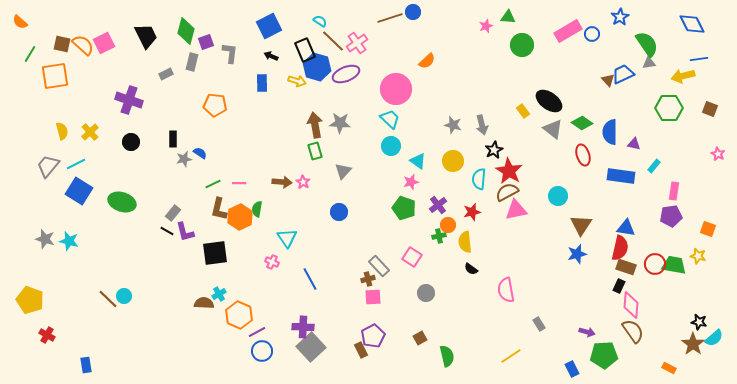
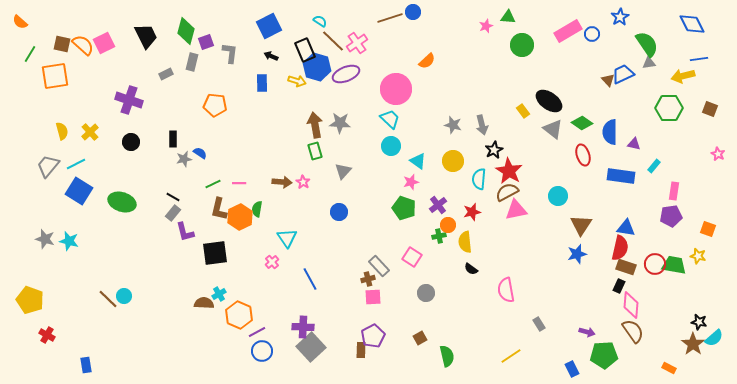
black line at (167, 231): moved 6 px right, 34 px up
pink cross at (272, 262): rotated 24 degrees clockwise
brown rectangle at (361, 350): rotated 28 degrees clockwise
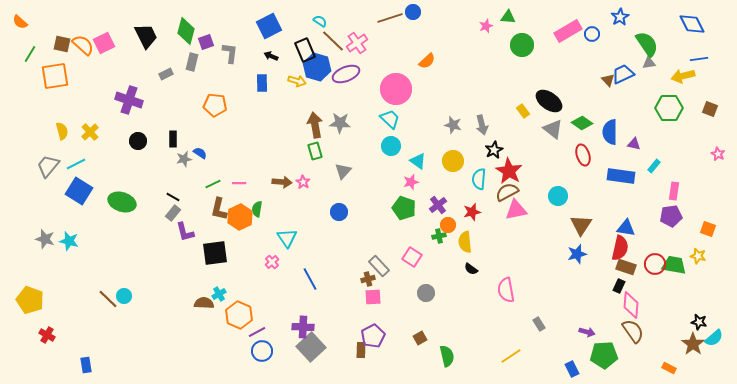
black circle at (131, 142): moved 7 px right, 1 px up
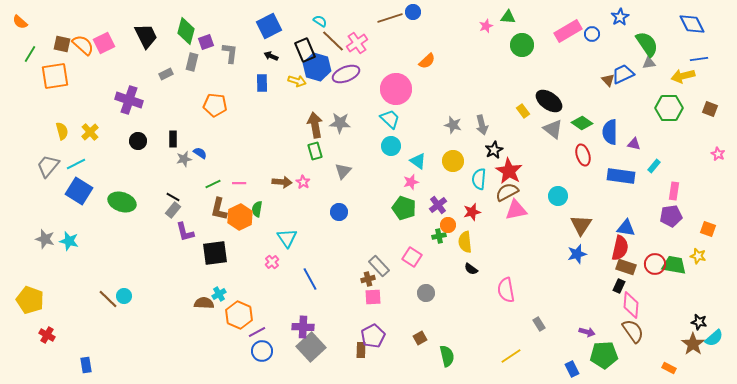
gray rectangle at (173, 213): moved 3 px up
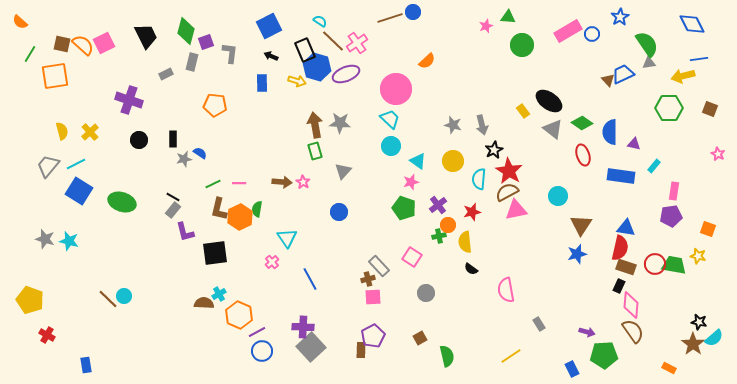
black circle at (138, 141): moved 1 px right, 1 px up
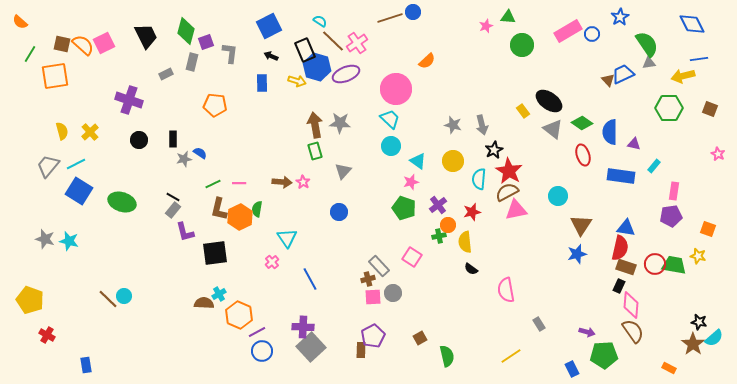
gray circle at (426, 293): moved 33 px left
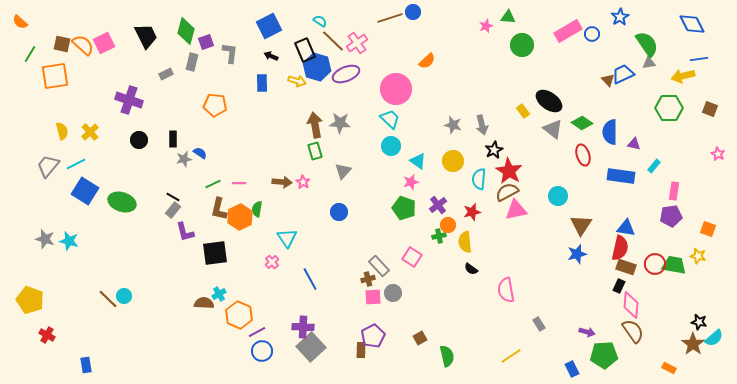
blue square at (79, 191): moved 6 px right
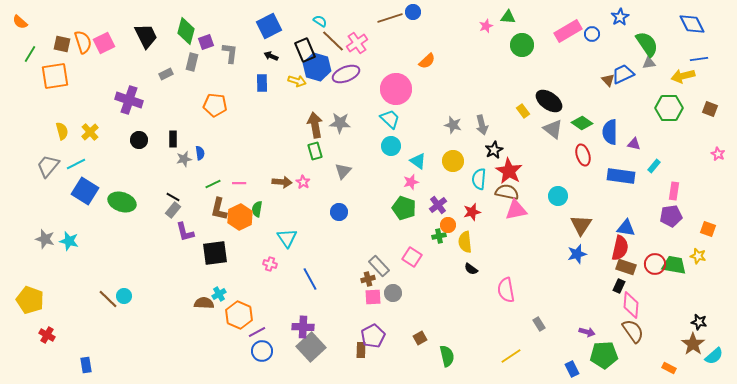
orange semicircle at (83, 45): moved 3 px up; rotated 30 degrees clockwise
blue semicircle at (200, 153): rotated 48 degrees clockwise
brown semicircle at (507, 192): rotated 40 degrees clockwise
pink cross at (272, 262): moved 2 px left, 2 px down; rotated 32 degrees counterclockwise
cyan semicircle at (714, 338): moved 18 px down
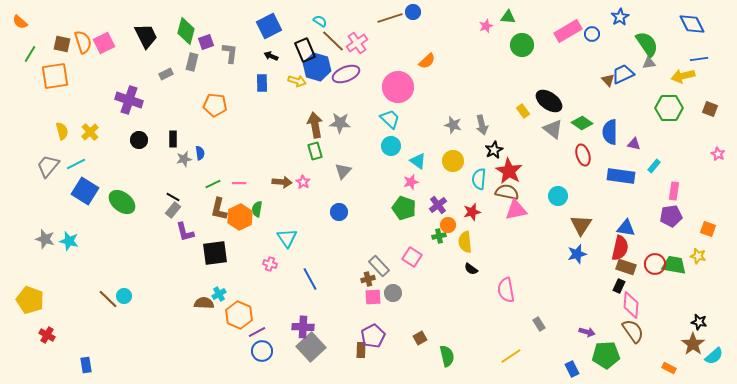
pink circle at (396, 89): moved 2 px right, 2 px up
green ellipse at (122, 202): rotated 20 degrees clockwise
green pentagon at (604, 355): moved 2 px right
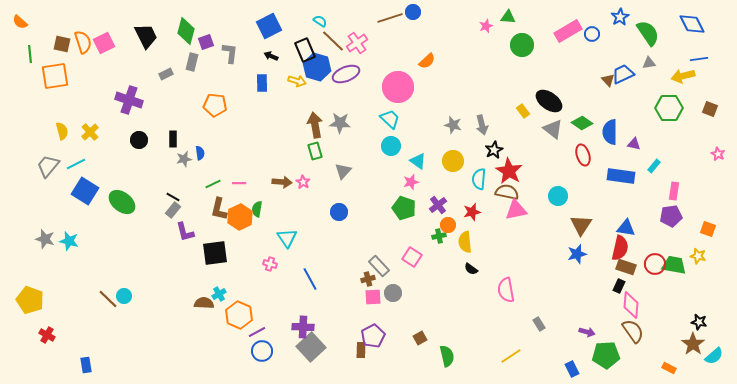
green semicircle at (647, 44): moved 1 px right, 11 px up
green line at (30, 54): rotated 36 degrees counterclockwise
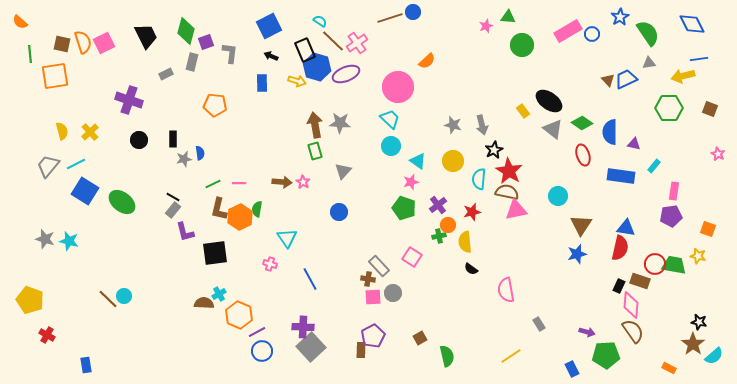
blue trapezoid at (623, 74): moved 3 px right, 5 px down
brown rectangle at (626, 267): moved 14 px right, 14 px down
brown cross at (368, 279): rotated 24 degrees clockwise
